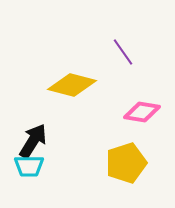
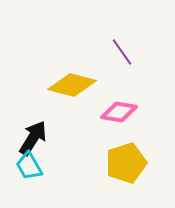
purple line: moved 1 px left
pink diamond: moved 23 px left
black arrow: moved 3 px up
cyan trapezoid: rotated 60 degrees clockwise
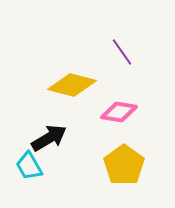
black arrow: moved 16 px right; rotated 27 degrees clockwise
yellow pentagon: moved 2 px left, 2 px down; rotated 18 degrees counterclockwise
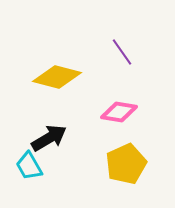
yellow diamond: moved 15 px left, 8 px up
yellow pentagon: moved 2 px right, 1 px up; rotated 12 degrees clockwise
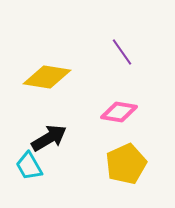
yellow diamond: moved 10 px left; rotated 6 degrees counterclockwise
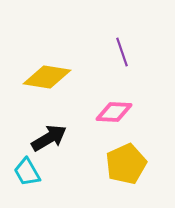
purple line: rotated 16 degrees clockwise
pink diamond: moved 5 px left; rotated 6 degrees counterclockwise
cyan trapezoid: moved 2 px left, 6 px down
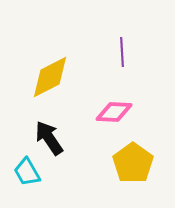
purple line: rotated 16 degrees clockwise
yellow diamond: moved 3 px right; rotated 36 degrees counterclockwise
black arrow: rotated 93 degrees counterclockwise
yellow pentagon: moved 7 px right, 1 px up; rotated 12 degrees counterclockwise
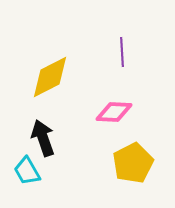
black arrow: moved 6 px left; rotated 15 degrees clockwise
yellow pentagon: rotated 9 degrees clockwise
cyan trapezoid: moved 1 px up
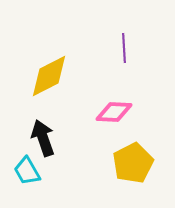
purple line: moved 2 px right, 4 px up
yellow diamond: moved 1 px left, 1 px up
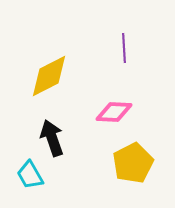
black arrow: moved 9 px right
cyan trapezoid: moved 3 px right, 4 px down
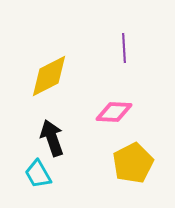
cyan trapezoid: moved 8 px right, 1 px up
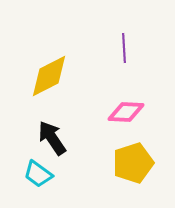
pink diamond: moved 12 px right
black arrow: rotated 15 degrees counterclockwise
yellow pentagon: rotated 9 degrees clockwise
cyan trapezoid: rotated 24 degrees counterclockwise
